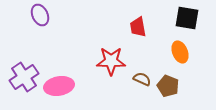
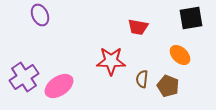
black square: moved 4 px right; rotated 20 degrees counterclockwise
red trapezoid: rotated 70 degrees counterclockwise
orange ellipse: moved 3 px down; rotated 25 degrees counterclockwise
brown semicircle: rotated 108 degrees counterclockwise
pink ellipse: rotated 24 degrees counterclockwise
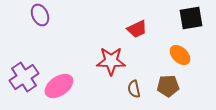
red trapezoid: moved 1 px left, 2 px down; rotated 35 degrees counterclockwise
brown semicircle: moved 8 px left, 10 px down; rotated 18 degrees counterclockwise
brown pentagon: rotated 25 degrees counterclockwise
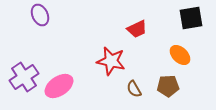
red star: rotated 12 degrees clockwise
brown semicircle: rotated 18 degrees counterclockwise
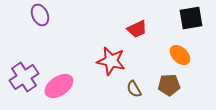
brown pentagon: moved 1 px right, 1 px up
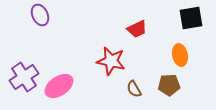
orange ellipse: rotated 35 degrees clockwise
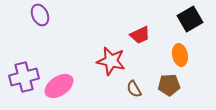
black square: moved 1 px left, 1 px down; rotated 20 degrees counterclockwise
red trapezoid: moved 3 px right, 6 px down
purple cross: rotated 20 degrees clockwise
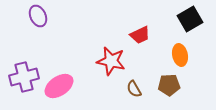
purple ellipse: moved 2 px left, 1 px down
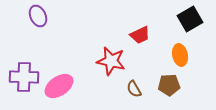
purple cross: rotated 16 degrees clockwise
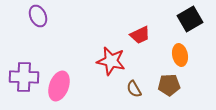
pink ellipse: rotated 36 degrees counterclockwise
